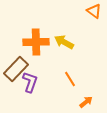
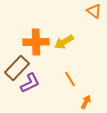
yellow arrow: rotated 60 degrees counterclockwise
brown rectangle: moved 1 px right, 1 px up
purple L-shape: moved 1 px down; rotated 45 degrees clockwise
orange arrow: rotated 24 degrees counterclockwise
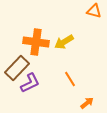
orange triangle: rotated 21 degrees counterclockwise
orange cross: rotated 10 degrees clockwise
orange arrow: moved 1 px right, 1 px down; rotated 24 degrees clockwise
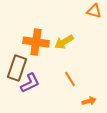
brown rectangle: rotated 25 degrees counterclockwise
orange arrow: moved 2 px right, 2 px up; rotated 24 degrees clockwise
